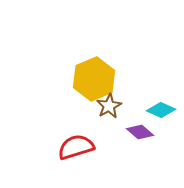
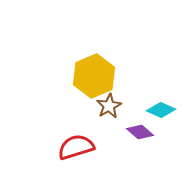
yellow hexagon: moved 3 px up
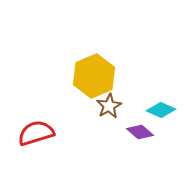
red semicircle: moved 40 px left, 14 px up
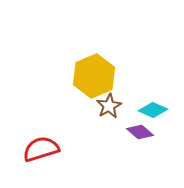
cyan diamond: moved 8 px left
red semicircle: moved 5 px right, 16 px down
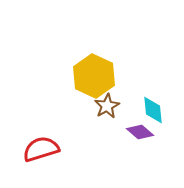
yellow hexagon: rotated 12 degrees counterclockwise
brown star: moved 2 px left
cyan diamond: rotated 60 degrees clockwise
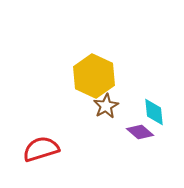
brown star: moved 1 px left
cyan diamond: moved 1 px right, 2 px down
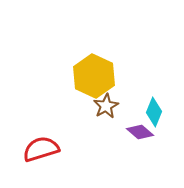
cyan diamond: rotated 28 degrees clockwise
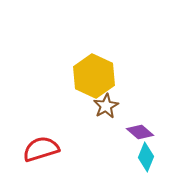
cyan diamond: moved 8 px left, 45 px down
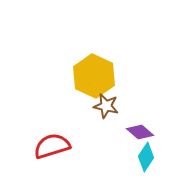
brown star: rotated 30 degrees counterclockwise
red semicircle: moved 11 px right, 3 px up
cyan diamond: rotated 12 degrees clockwise
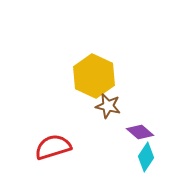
brown star: moved 2 px right
red semicircle: moved 1 px right, 1 px down
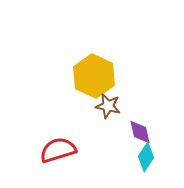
purple diamond: rotated 36 degrees clockwise
red semicircle: moved 5 px right, 3 px down
